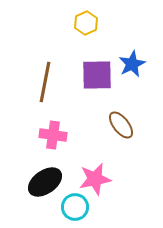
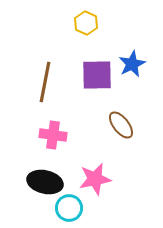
yellow hexagon: rotated 10 degrees counterclockwise
black ellipse: rotated 48 degrees clockwise
cyan circle: moved 6 px left, 1 px down
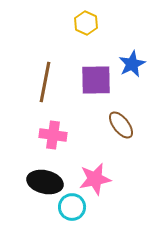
purple square: moved 1 px left, 5 px down
cyan circle: moved 3 px right, 1 px up
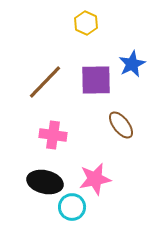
brown line: rotated 33 degrees clockwise
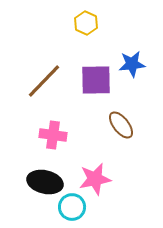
blue star: rotated 20 degrees clockwise
brown line: moved 1 px left, 1 px up
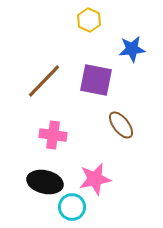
yellow hexagon: moved 3 px right, 3 px up
blue star: moved 15 px up
purple square: rotated 12 degrees clockwise
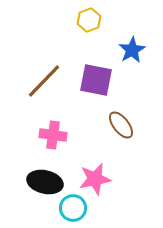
yellow hexagon: rotated 15 degrees clockwise
blue star: moved 1 px down; rotated 24 degrees counterclockwise
cyan circle: moved 1 px right, 1 px down
